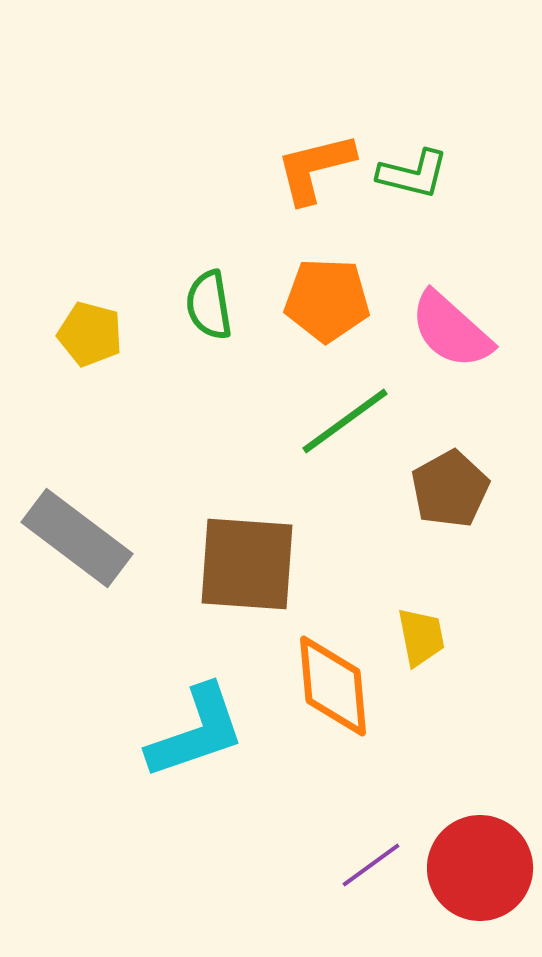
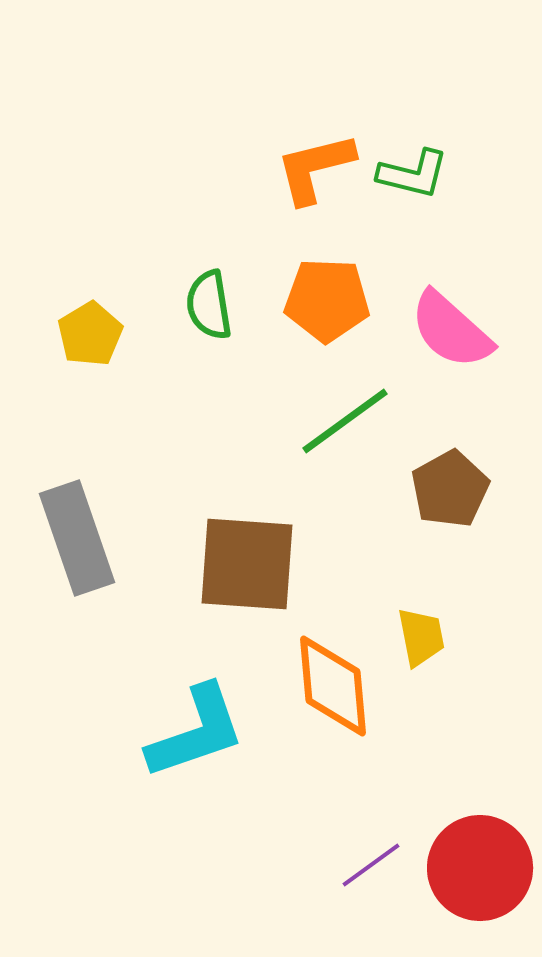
yellow pentagon: rotated 26 degrees clockwise
gray rectangle: rotated 34 degrees clockwise
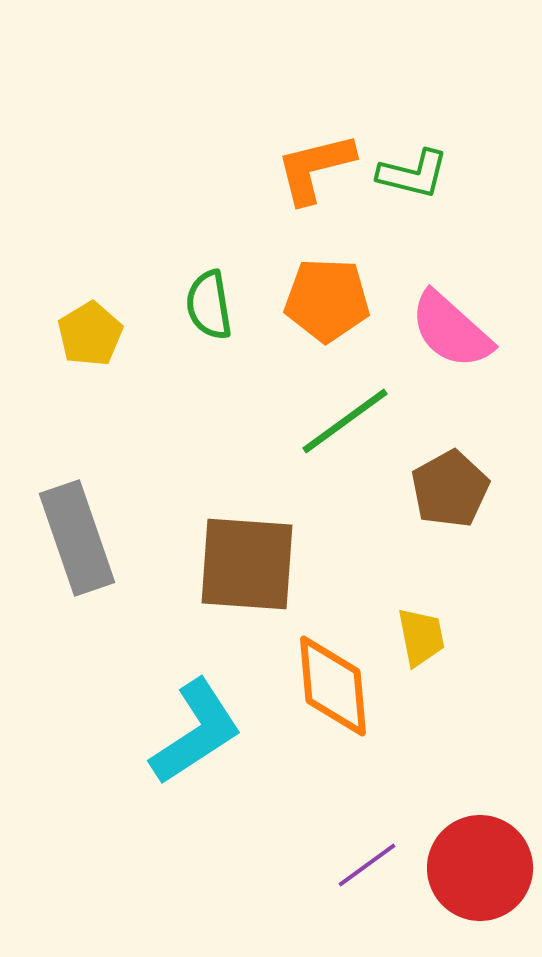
cyan L-shape: rotated 14 degrees counterclockwise
purple line: moved 4 px left
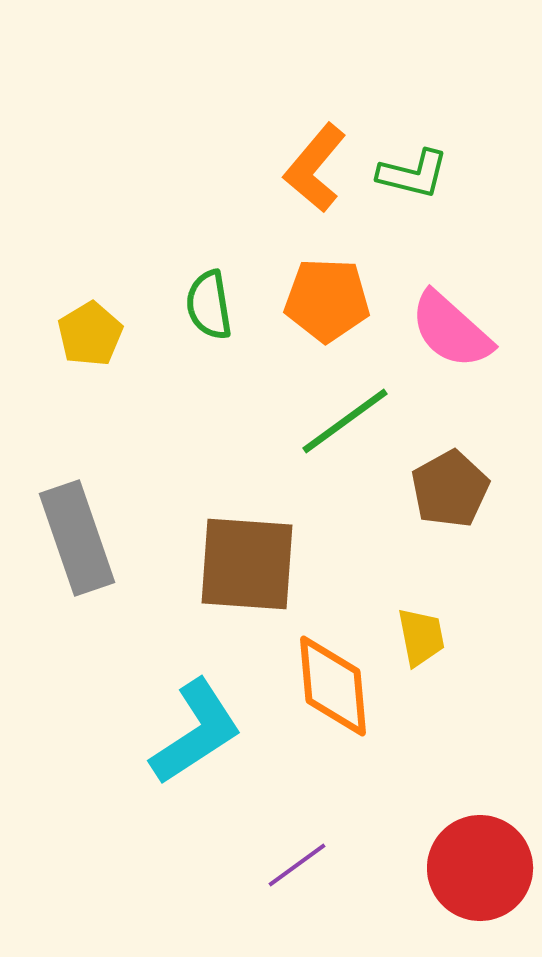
orange L-shape: rotated 36 degrees counterclockwise
purple line: moved 70 px left
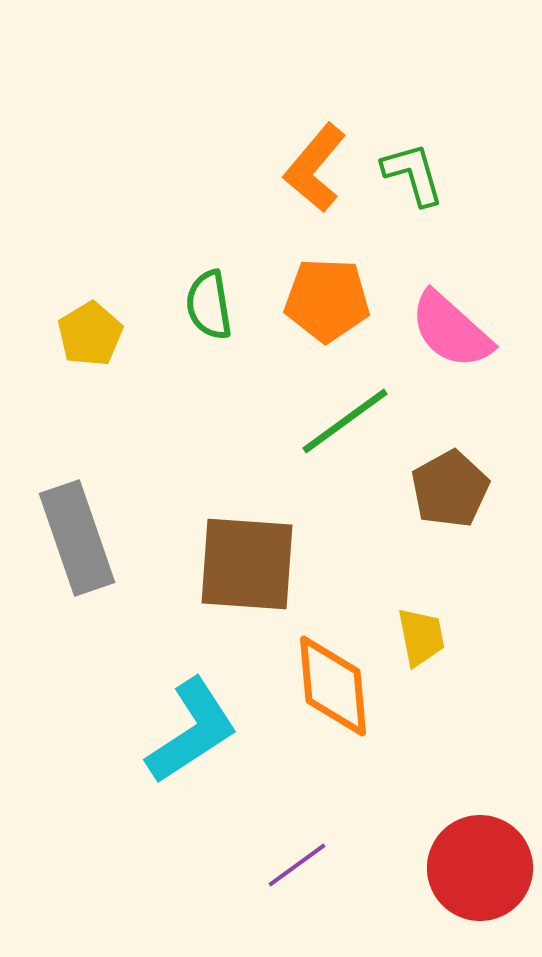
green L-shape: rotated 120 degrees counterclockwise
cyan L-shape: moved 4 px left, 1 px up
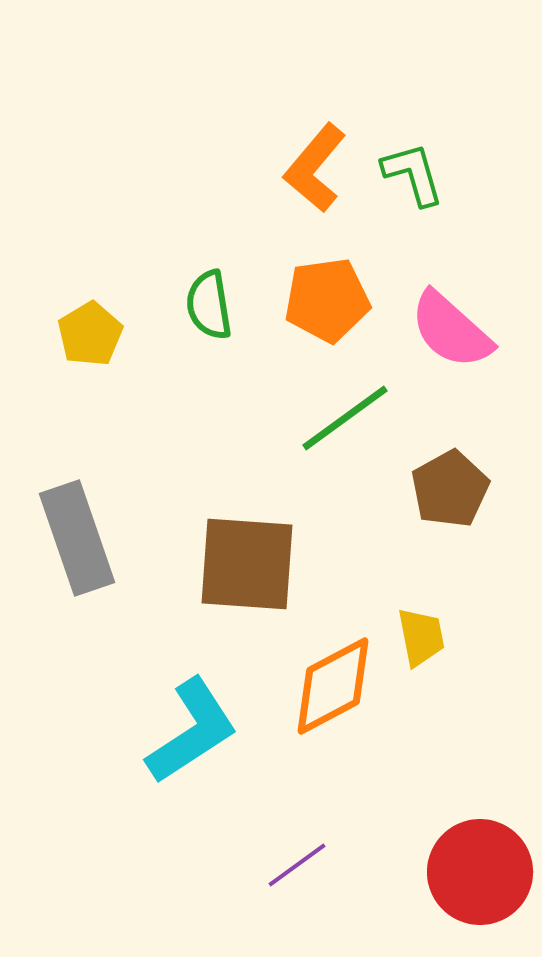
orange pentagon: rotated 10 degrees counterclockwise
green line: moved 3 px up
orange diamond: rotated 67 degrees clockwise
red circle: moved 4 px down
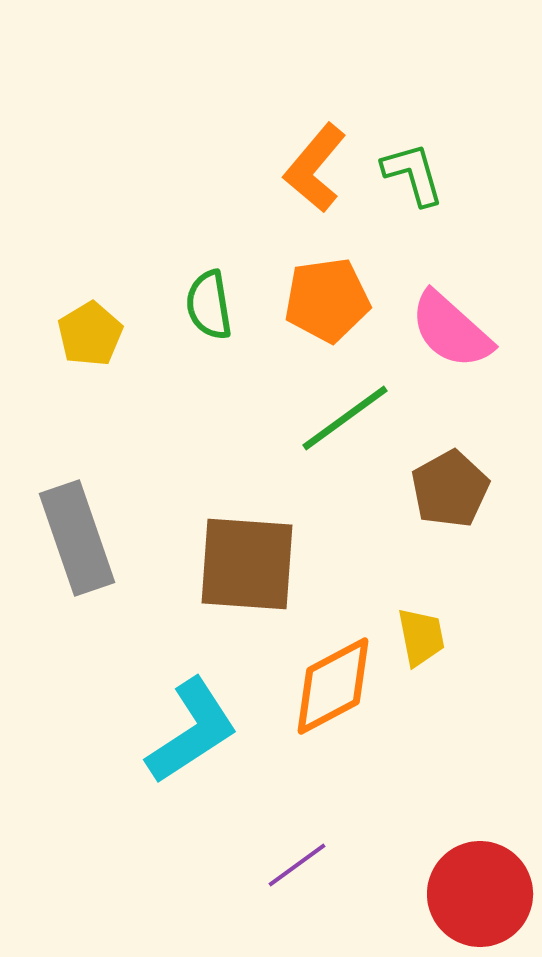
red circle: moved 22 px down
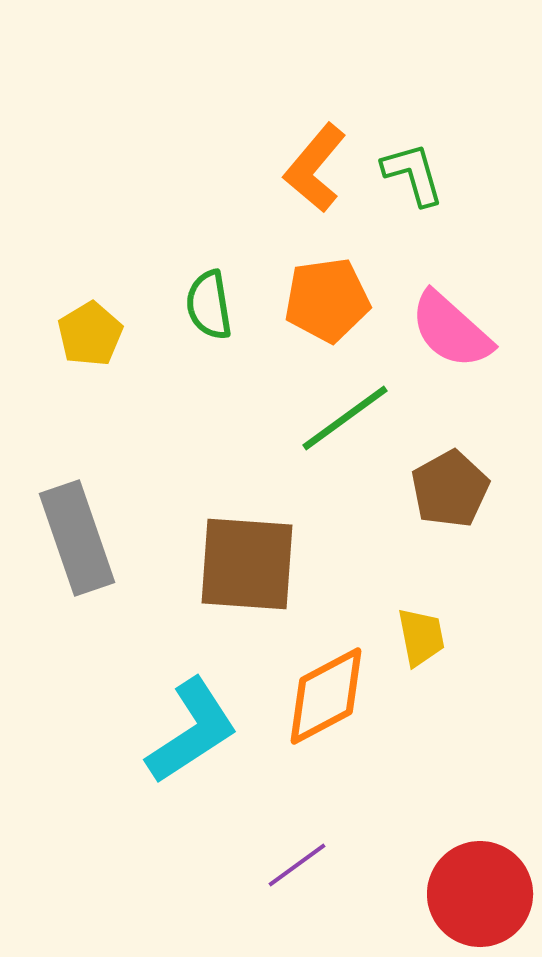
orange diamond: moved 7 px left, 10 px down
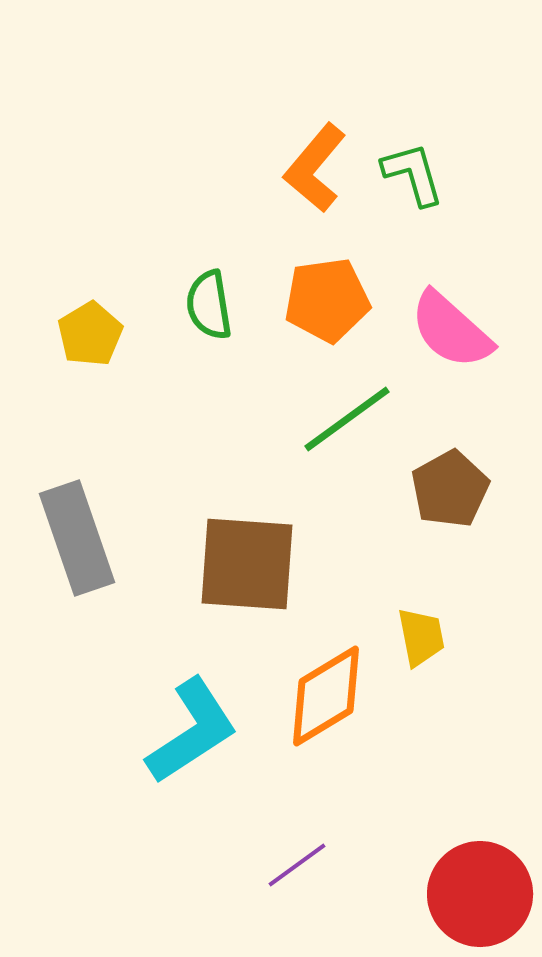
green line: moved 2 px right, 1 px down
orange diamond: rotated 3 degrees counterclockwise
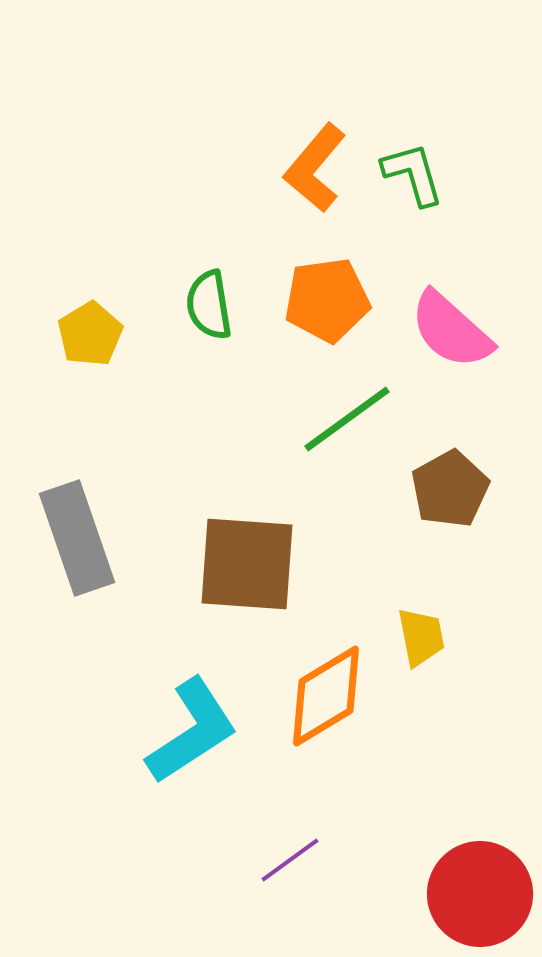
purple line: moved 7 px left, 5 px up
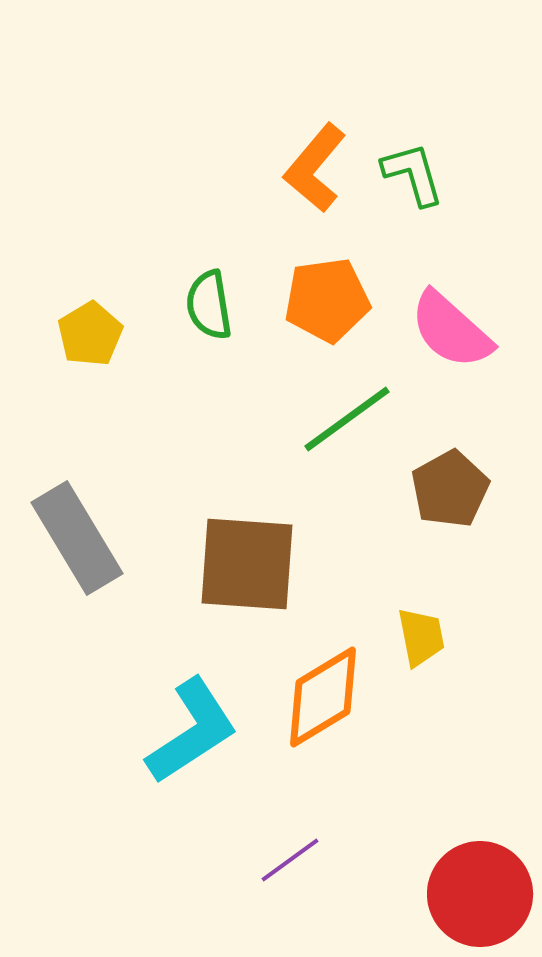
gray rectangle: rotated 12 degrees counterclockwise
orange diamond: moved 3 px left, 1 px down
